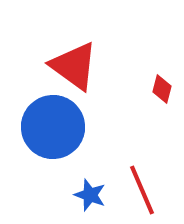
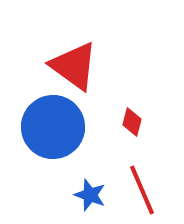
red diamond: moved 30 px left, 33 px down
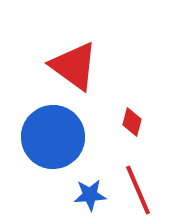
blue circle: moved 10 px down
red line: moved 4 px left
blue star: rotated 24 degrees counterclockwise
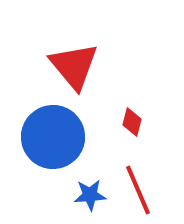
red triangle: rotated 14 degrees clockwise
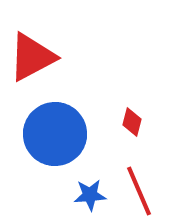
red triangle: moved 42 px left, 9 px up; rotated 42 degrees clockwise
blue circle: moved 2 px right, 3 px up
red line: moved 1 px right, 1 px down
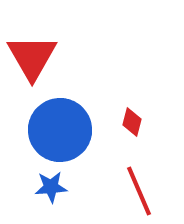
red triangle: rotated 32 degrees counterclockwise
blue circle: moved 5 px right, 4 px up
blue star: moved 39 px left, 8 px up
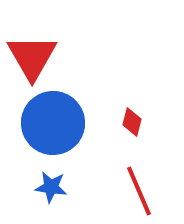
blue circle: moved 7 px left, 7 px up
blue star: rotated 12 degrees clockwise
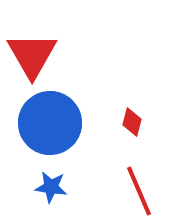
red triangle: moved 2 px up
blue circle: moved 3 px left
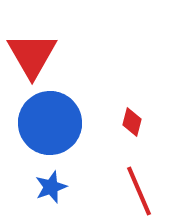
blue star: rotated 28 degrees counterclockwise
